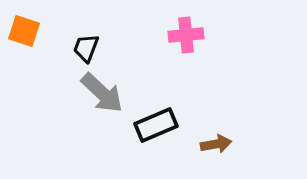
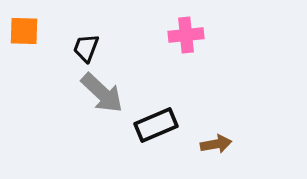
orange square: rotated 16 degrees counterclockwise
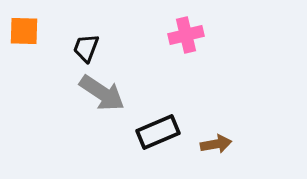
pink cross: rotated 8 degrees counterclockwise
gray arrow: rotated 9 degrees counterclockwise
black rectangle: moved 2 px right, 7 px down
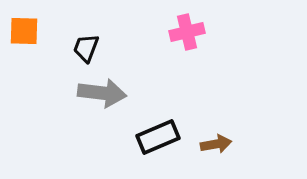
pink cross: moved 1 px right, 3 px up
gray arrow: rotated 27 degrees counterclockwise
black rectangle: moved 5 px down
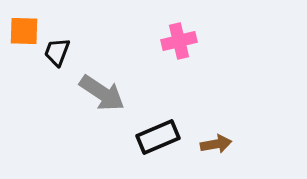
pink cross: moved 8 px left, 9 px down
black trapezoid: moved 29 px left, 4 px down
gray arrow: rotated 27 degrees clockwise
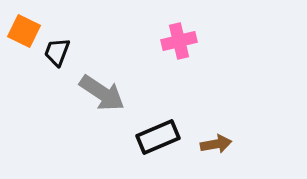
orange square: rotated 24 degrees clockwise
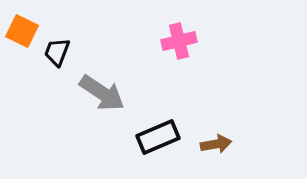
orange square: moved 2 px left
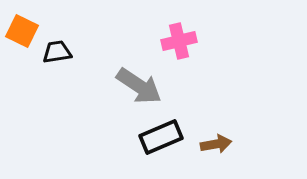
black trapezoid: rotated 60 degrees clockwise
gray arrow: moved 37 px right, 7 px up
black rectangle: moved 3 px right
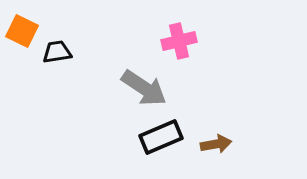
gray arrow: moved 5 px right, 2 px down
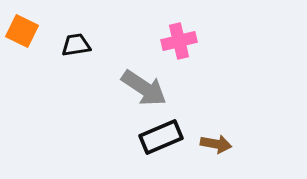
black trapezoid: moved 19 px right, 7 px up
brown arrow: rotated 20 degrees clockwise
